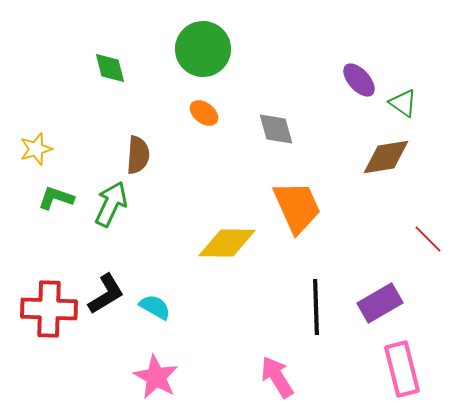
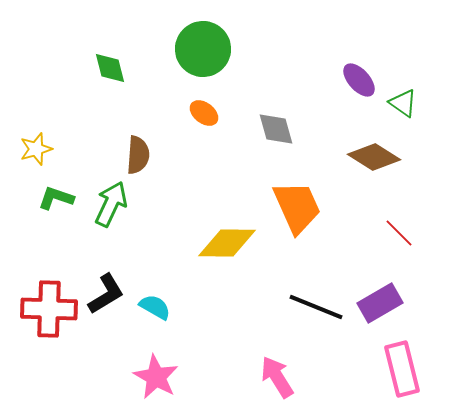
brown diamond: moved 12 px left; rotated 42 degrees clockwise
red line: moved 29 px left, 6 px up
black line: rotated 66 degrees counterclockwise
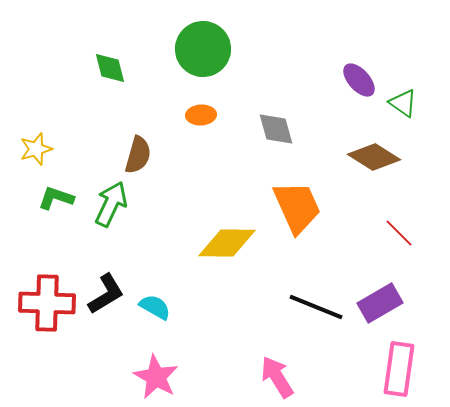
orange ellipse: moved 3 px left, 2 px down; rotated 40 degrees counterclockwise
brown semicircle: rotated 12 degrees clockwise
red cross: moved 2 px left, 6 px up
pink rectangle: moved 3 px left; rotated 22 degrees clockwise
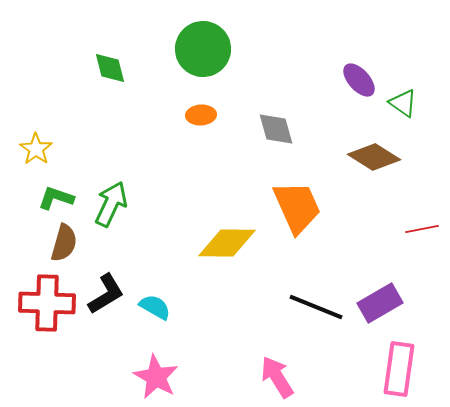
yellow star: rotated 20 degrees counterclockwise
brown semicircle: moved 74 px left, 88 px down
red line: moved 23 px right, 4 px up; rotated 56 degrees counterclockwise
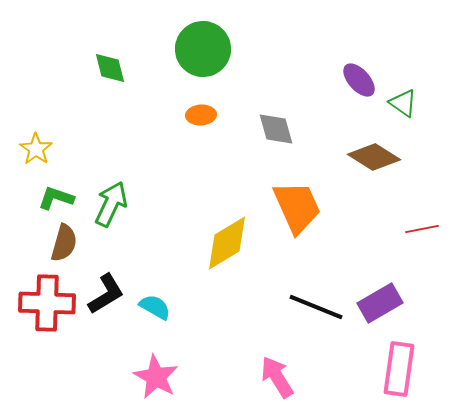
yellow diamond: rotated 32 degrees counterclockwise
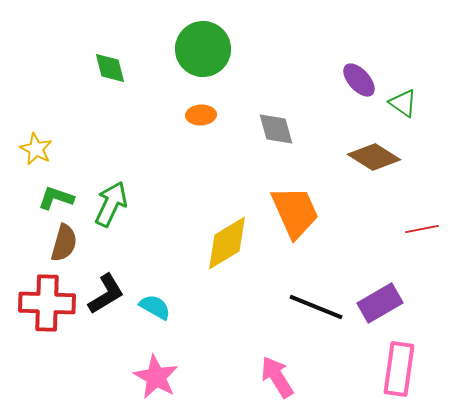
yellow star: rotated 8 degrees counterclockwise
orange trapezoid: moved 2 px left, 5 px down
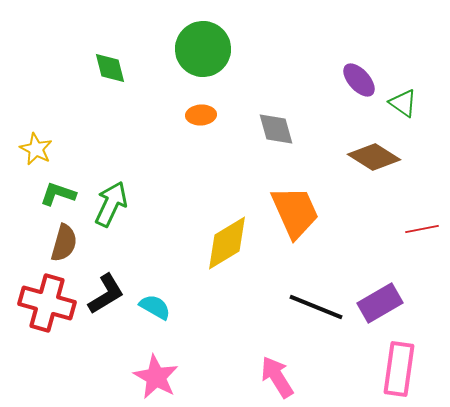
green L-shape: moved 2 px right, 4 px up
red cross: rotated 14 degrees clockwise
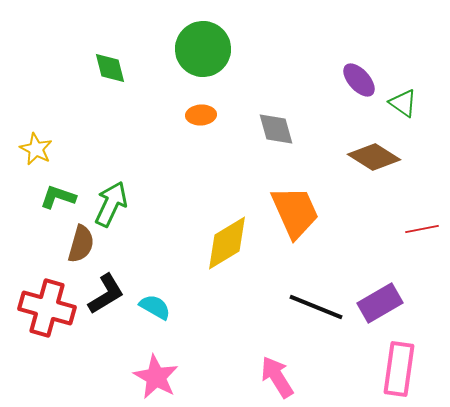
green L-shape: moved 3 px down
brown semicircle: moved 17 px right, 1 px down
red cross: moved 5 px down
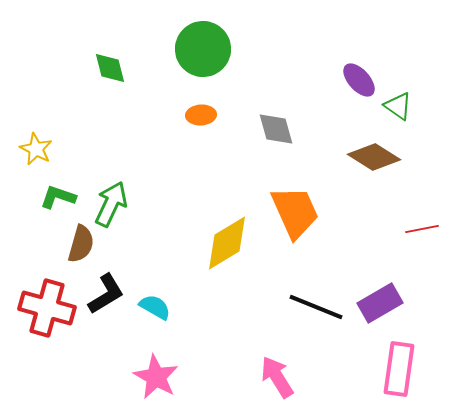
green triangle: moved 5 px left, 3 px down
